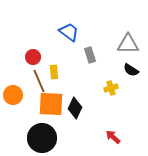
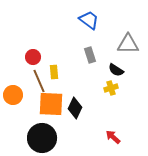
blue trapezoid: moved 20 px right, 12 px up
black semicircle: moved 15 px left
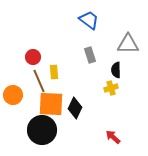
black semicircle: rotated 56 degrees clockwise
black circle: moved 8 px up
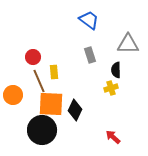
black diamond: moved 2 px down
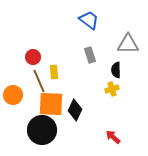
yellow cross: moved 1 px right, 1 px down
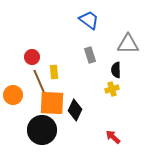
red circle: moved 1 px left
orange square: moved 1 px right, 1 px up
